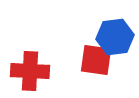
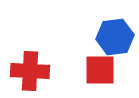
red square: moved 4 px right, 10 px down; rotated 8 degrees counterclockwise
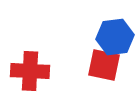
red square: moved 4 px right, 5 px up; rotated 12 degrees clockwise
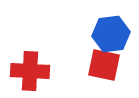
blue hexagon: moved 4 px left, 3 px up
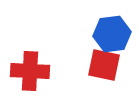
blue hexagon: moved 1 px right
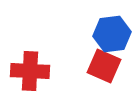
red square: moved 1 px down; rotated 12 degrees clockwise
